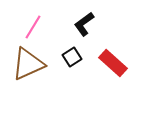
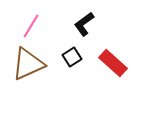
pink line: moved 2 px left, 1 px up
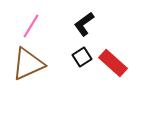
black square: moved 10 px right
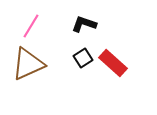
black L-shape: rotated 55 degrees clockwise
black square: moved 1 px right, 1 px down
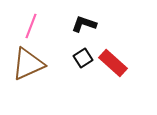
pink line: rotated 10 degrees counterclockwise
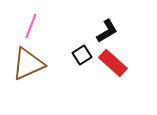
black L-shape: moved 23 px right, 7 px down; rotated 130 degrees clockwise
black square: moved 1 px left, 3 px up
